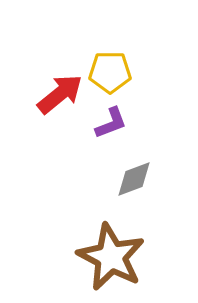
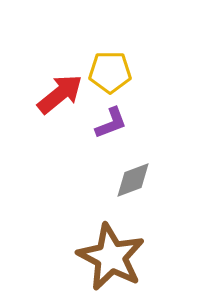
gray diamond: moved 1 px left, 1 px down
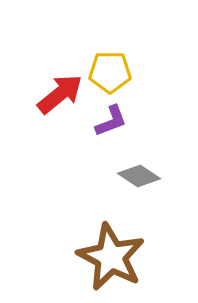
purple L-shape: moved 2 px up
gray diamond: moved 6 px right, 4 px up; rotated 54 degrees clockwise
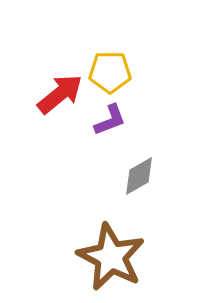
purple L-shape: moved 1 px left, 1 px up
gray diamond: rotated 63 degrees counterclockwise
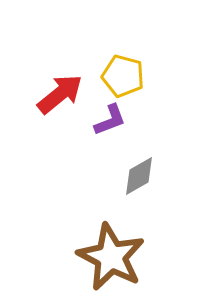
yellow pentagon: moved 13 px right, 4 px down; rotated 15 degrees clockwise
